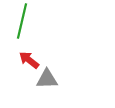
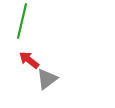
gray triangle: rotated 35 degrees counterclockwise
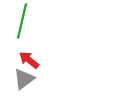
gray triangle: moved 23 px left
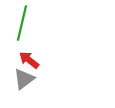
green line: moved 2 px down
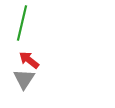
gray triangle: rotated 20 degrees counterclockwise
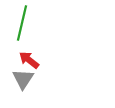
gray triangle: moved 1 px left
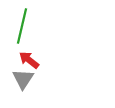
green line: moved 3 px down
